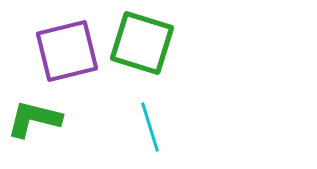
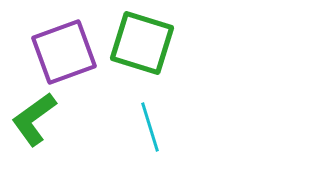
purple square: moved 3 px left, 1 px down; rotated 6 degrees counterclockwise
green L-shape: rotated 50 degrees counterclockwise
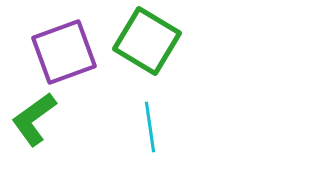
green square: moved 5 px right, 2 px up; rotated 14 degrees clockwise
cyan line: rotated 9 degrees clockwise
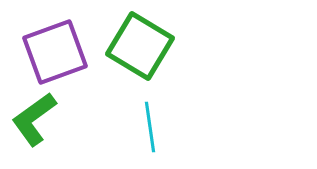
green square: moved 7 px left, 5 px down
purple square: moved 9 px left
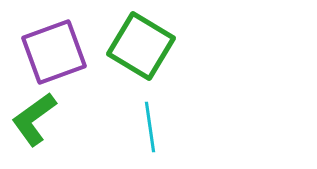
green square: moved 1 px right
purple square: moved 1 px left
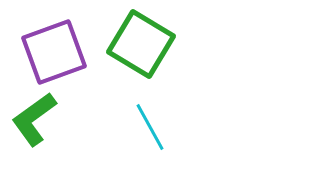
green square: moved 2 px up
cyan line: rotated 21 degrees counterclockwise
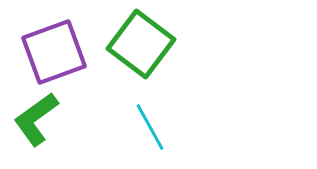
green square: rotated 6 degrees clockwise
green L-shape: moved 2 px right
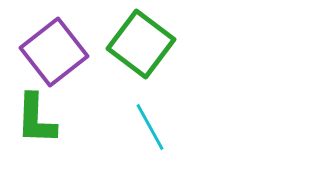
purple square: rotated 18 degrees counterclockwise
green L-shape: rotated 52 degrees counterclockwise
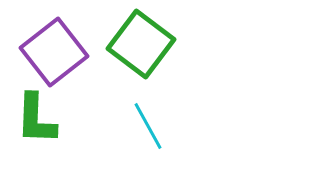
cyan line: moved 2 px left, 1 px up
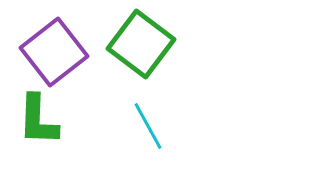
green L-shape: moved 2 px right, 1 px down
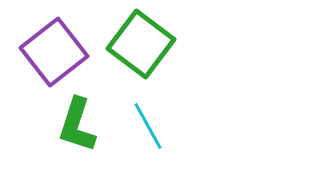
green L-shape: moved 39 px right, 5 px down; rotated 16 degrees clockwise
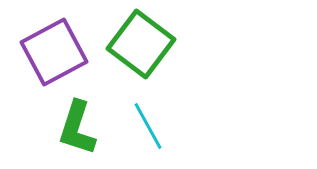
purple square: rotated 10 degrees clockwise
green L-shape: moved 3 px down
